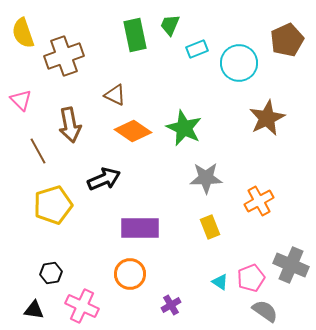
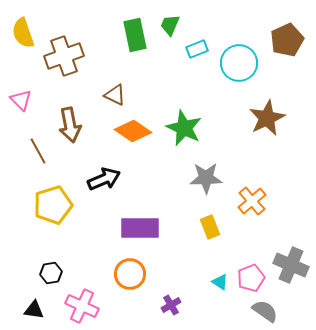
orange cross: moved 7 px left; rotated 12 degrees counterclockwise
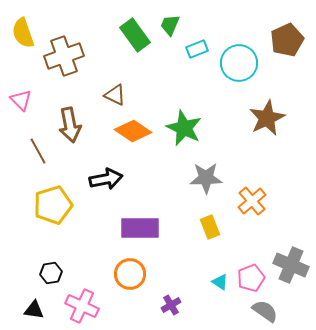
green rectangle: rotated 24 degrees counterclockwise
black arrow: moved 2 px right; rotated 12 degrees clockwise
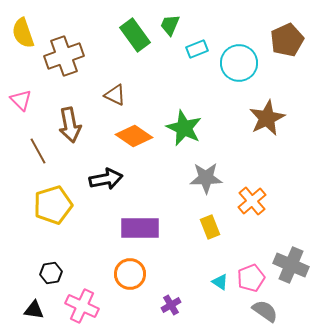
orange diamond: moved 1 px right, 5 px down
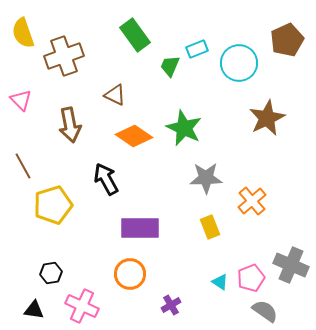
green trapezoid: moved 41 px down
brown line: moved 15 px left, 15 px down
black arrow: rotated 108 degrees counterclockwise
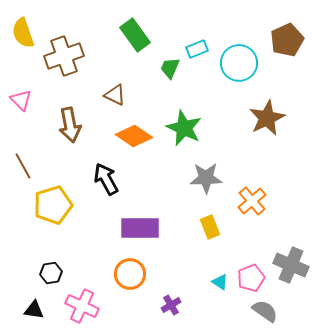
green trapezoid: moved 2 px down
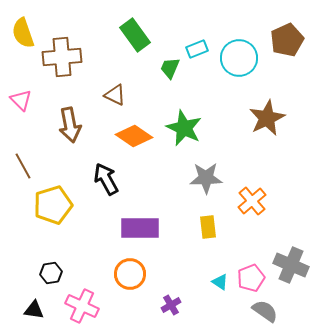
brown cross: moved 2 px left, 1 px down; rotated 15 degrees clockwise
cyan circle: moved 5 px up
yellow rectangle: moved 2 px left; rotated 15 degrees clockwise
